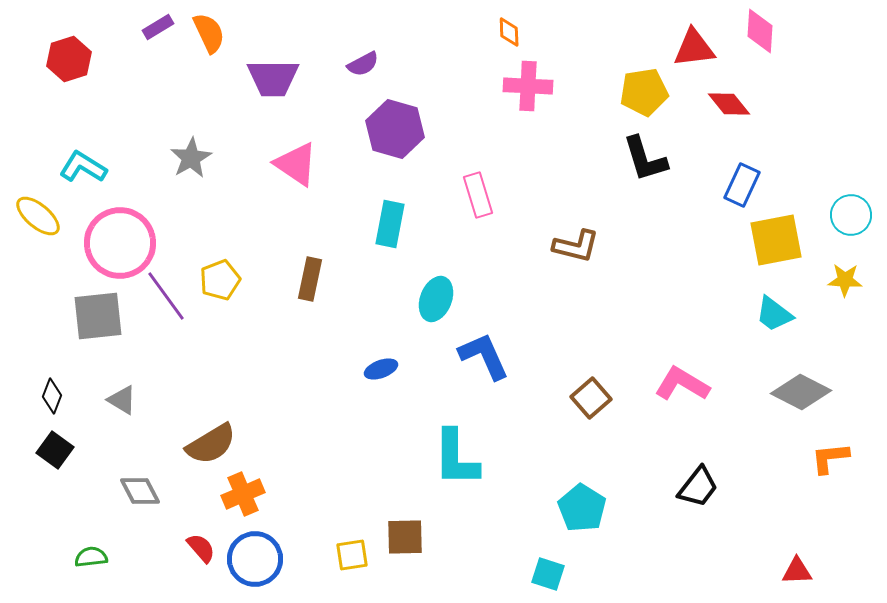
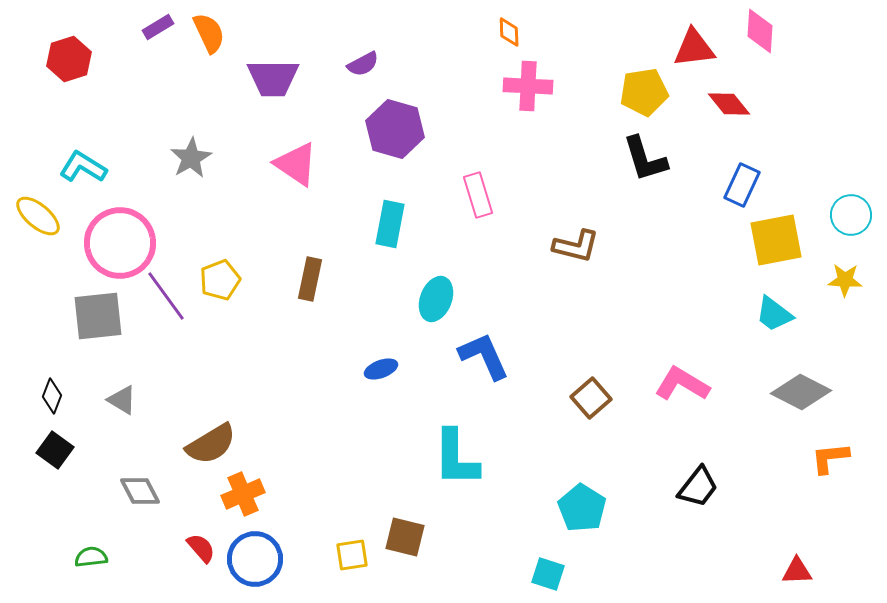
brown square at (405, 537): rotated 15 degrees clockwise
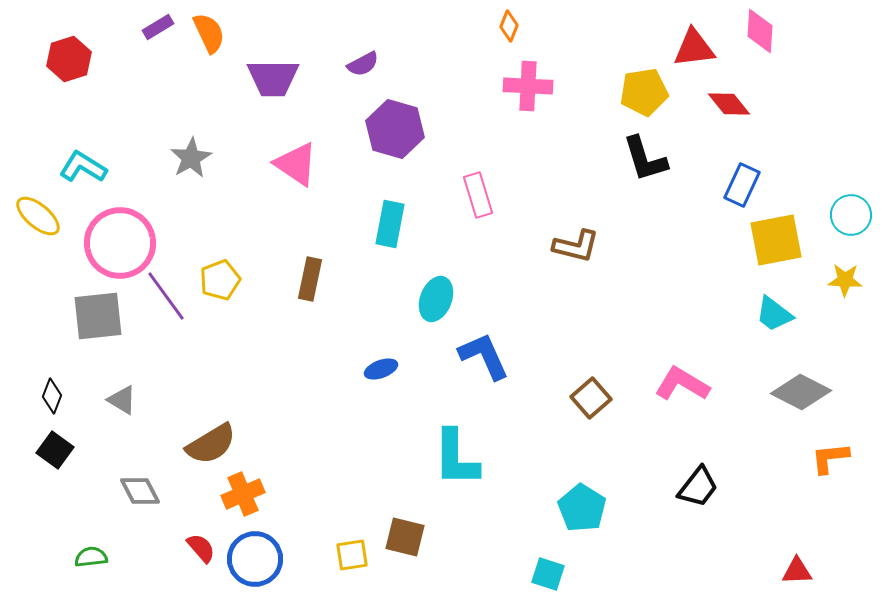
orange diamond at (509, 32): moved 6 px up; rotated 24 degrees clockwise
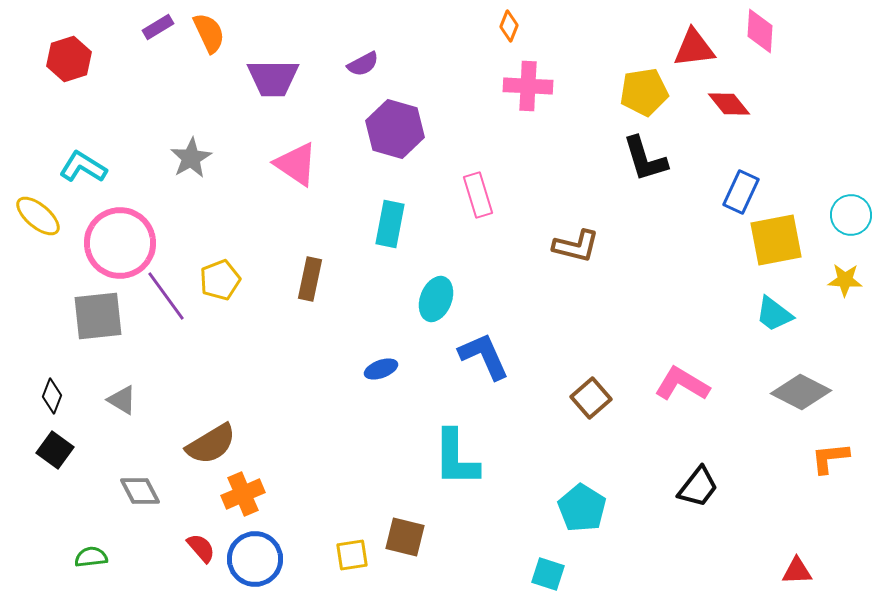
blue rectangle at (742, 185): moved 1 px left, 7 px down
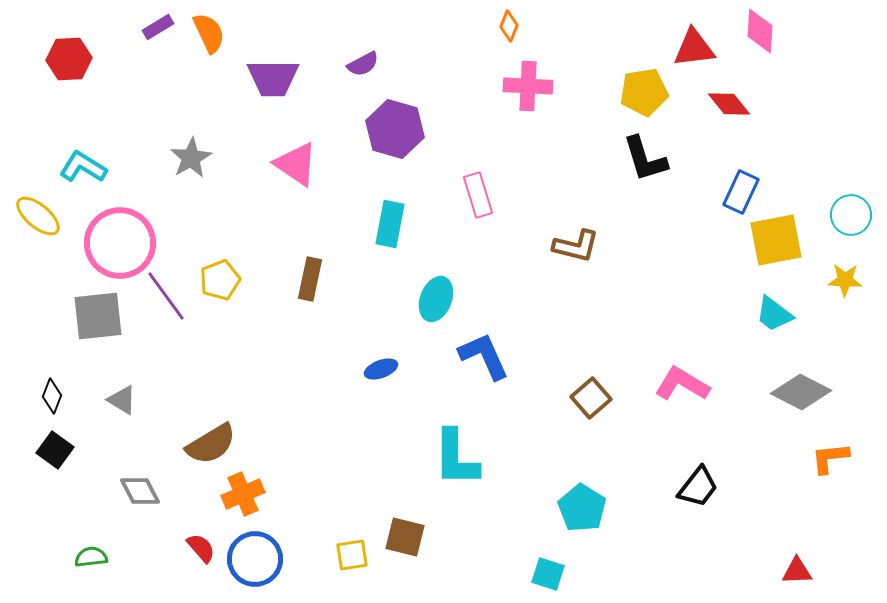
red hexagon at (69, 59): rotated 15 degrees clockwise
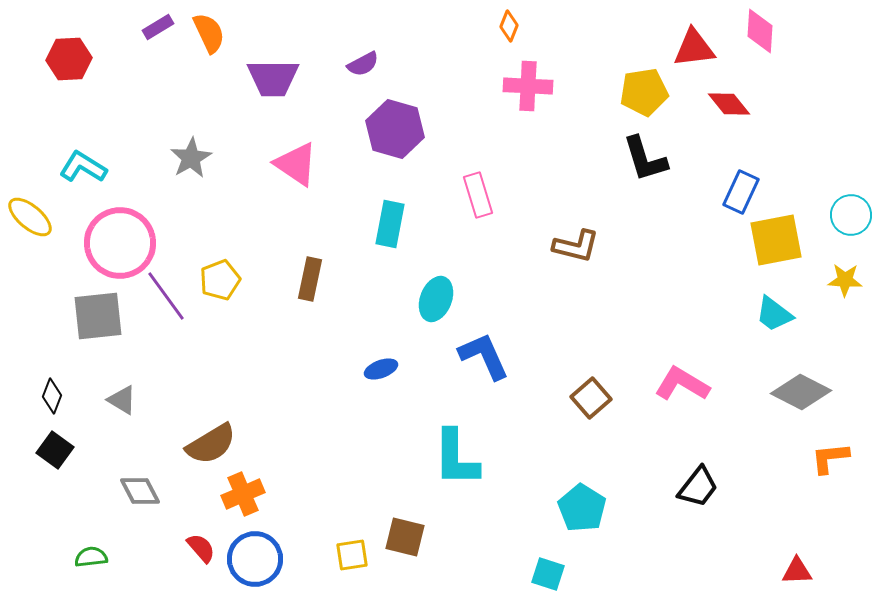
yellow ellipse at (38, 216): moved 8 px left, 1 px down
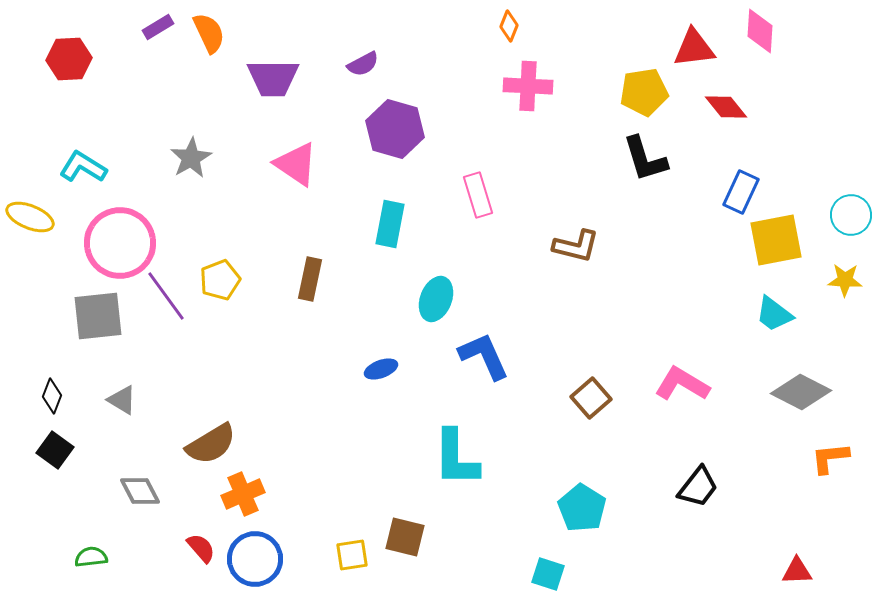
red diamond at (729, 104): moved 3 px left, 3 px down
yellow ellipse at (30, 217): rotated 18 degrees counterclockwise
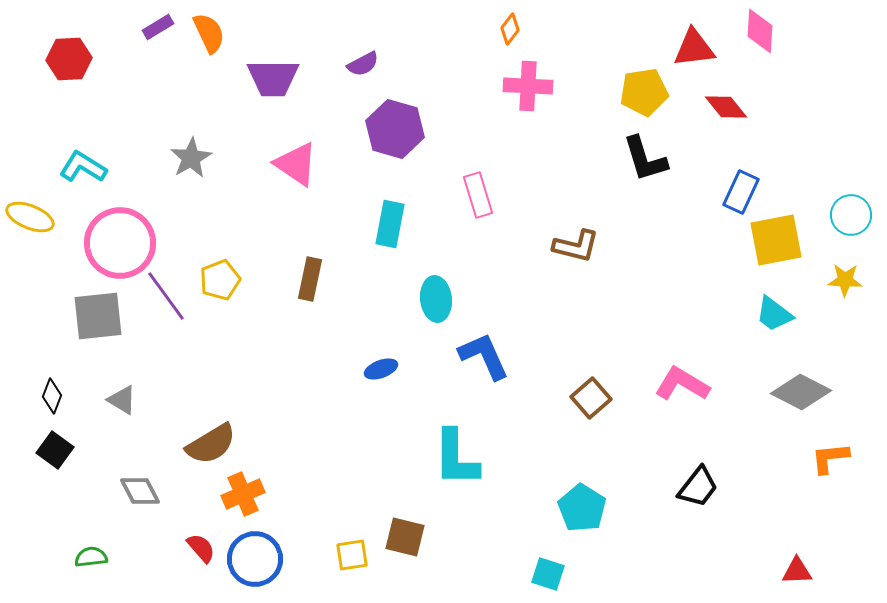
orange diamond at (509, 26): moved 1 px right, 3 px down; rotated 16 degrees clockwise
cyan ellipse at (436, 299): rotated 27 degrees counterclockwise
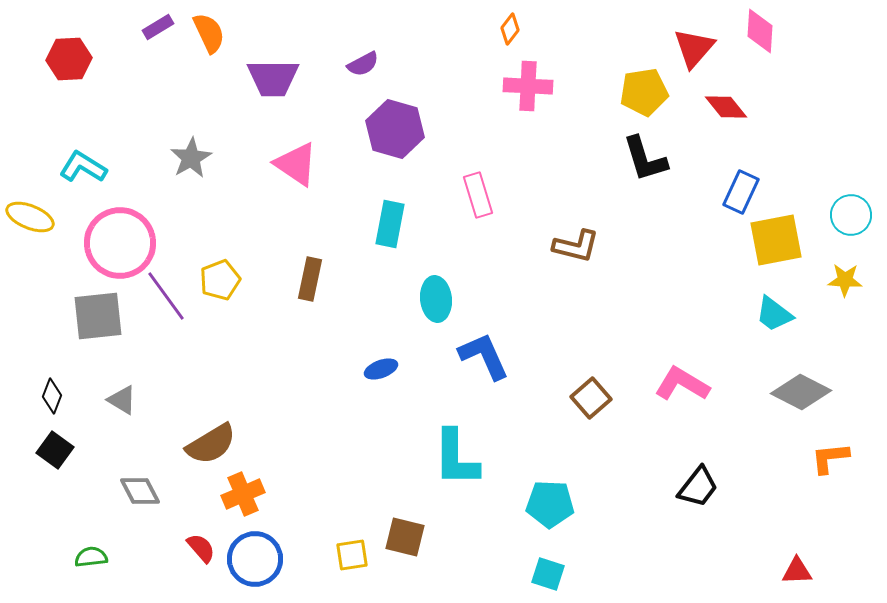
red triangle at (694, 48): rotated 42 degrees counterclockwise
cyan pentagon at (582, 508): moved 32 px left, 4 px up; rotated 30 degrees counterclockwise
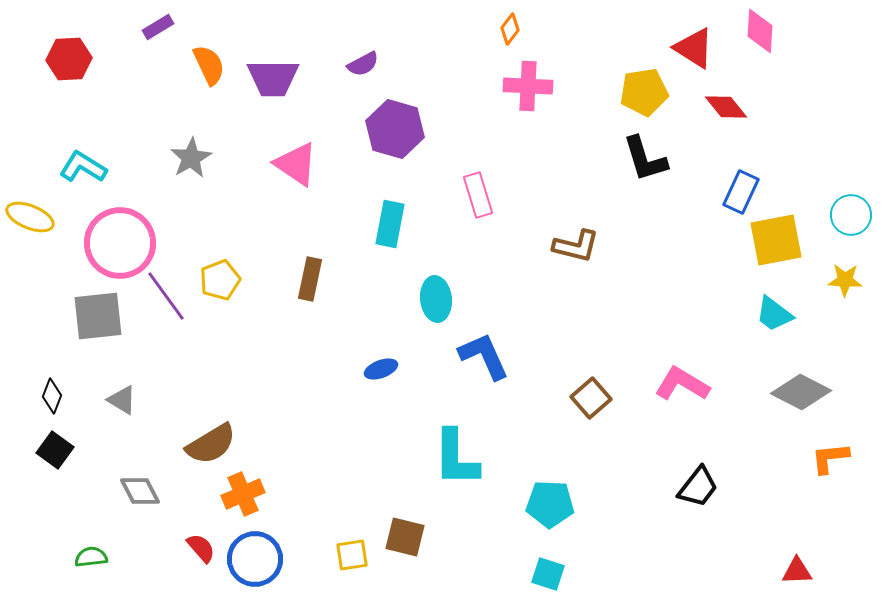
orange semicircle at (209, 33): moved 32 px down
red triangle at (694, 48): rotated 39 degrees counterclockwise
